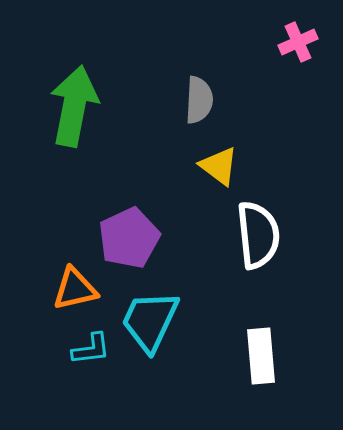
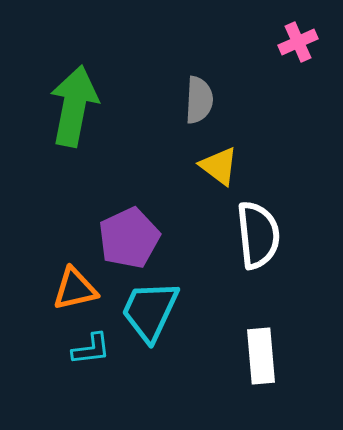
cyan trapezoid: moved 10 px up
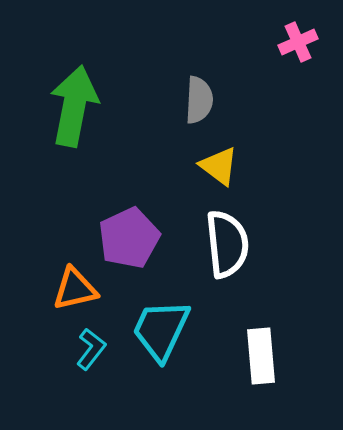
white semicircle: moved 31 px left, 9 px down
cyan trapezoid: moved 11 px right, 19 px down
cyan L-shape: rotated 45 degrees counterclockwise
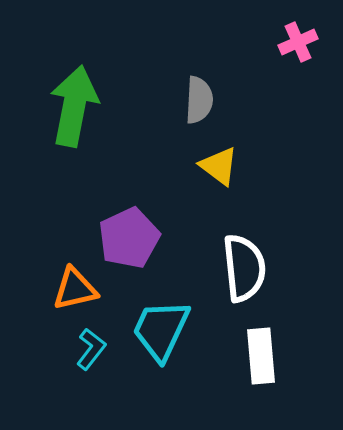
white semicircle: moved 17 px right, 24 px down
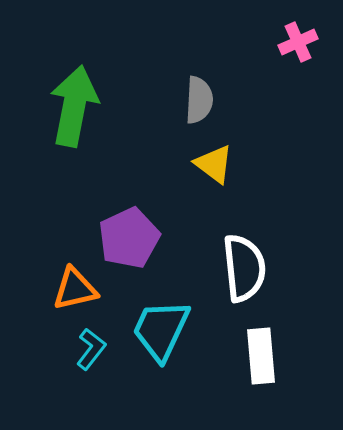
yellow triangle: moved 5 px left, 2 px up
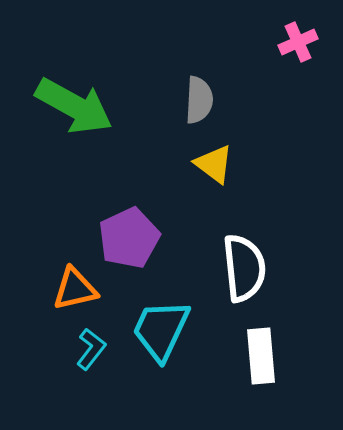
green arrow: rotated 108 degrees clockwise
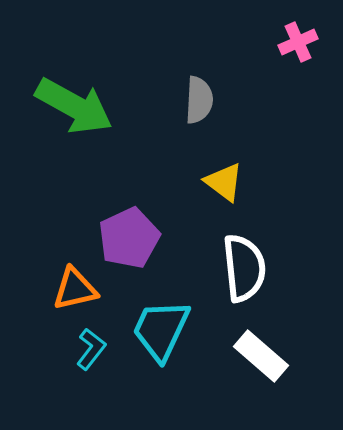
yellow triangle: moved 10 px right, 18 px down
white rectangle: rotated 44 degrees counterclockwise
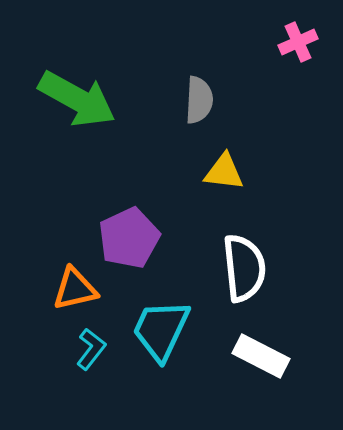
green arrow: moved 3 px right, 7 px up
yellow triangle: moved 10 px up; rotated 30 degrees counterclockwise
white rectangle: rotated 14 degrees counterclockwise
